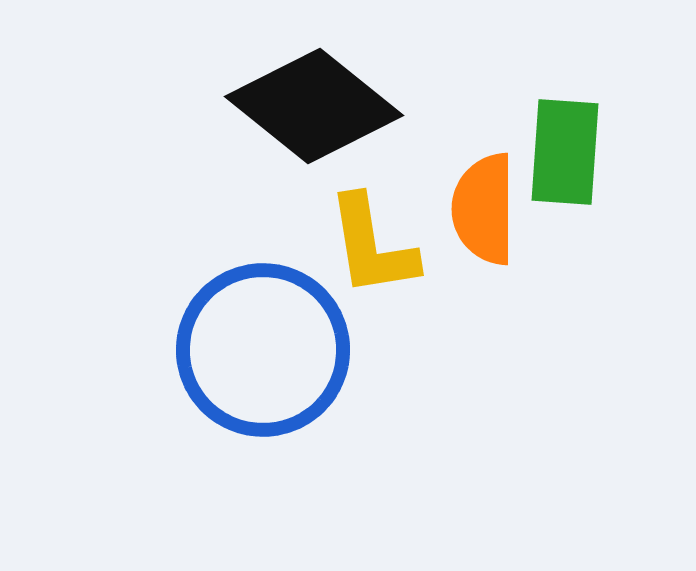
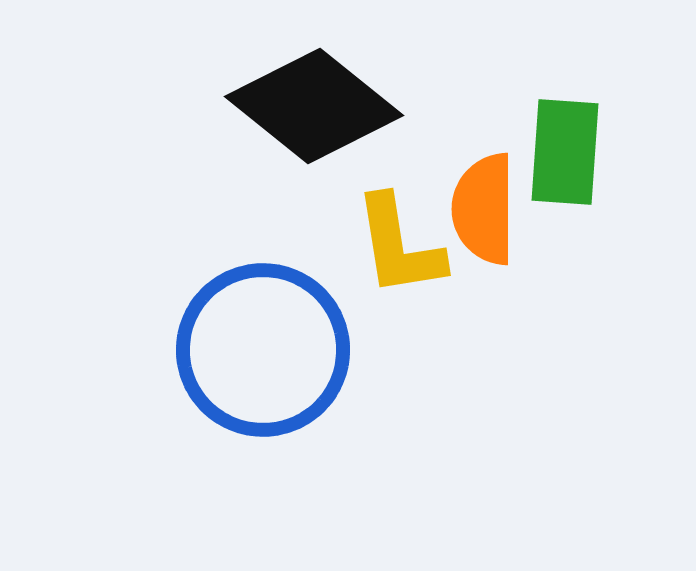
yellow L-shape: moved 27 px right
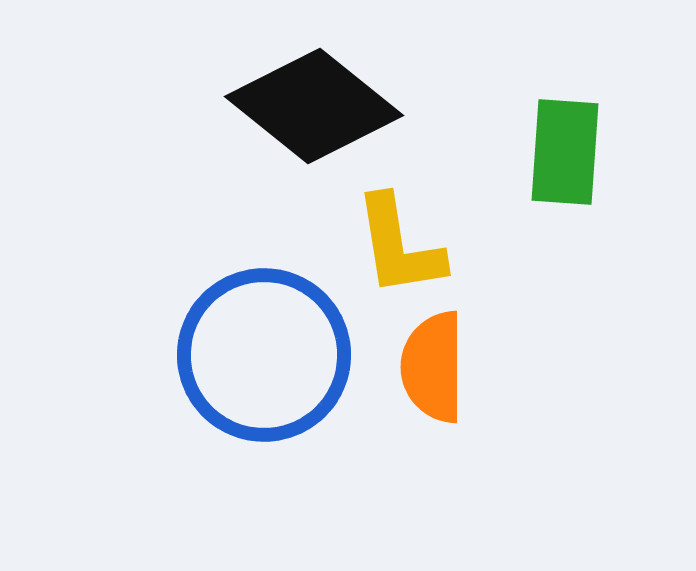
orange semicircle: moved 51 px left, 158 px down
blue circle: moved 1 px right, 5 px down
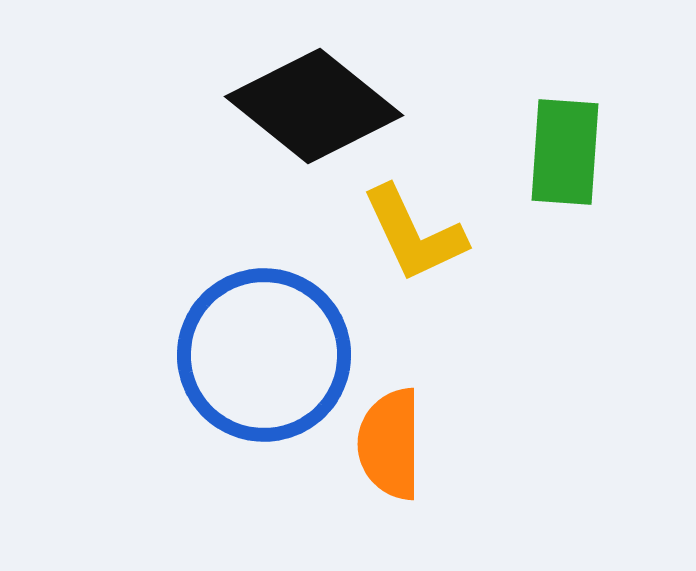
yellow L-shape: moved 15 px right, 12 px up; rotated 16 degrees counterclockwise
orange semicircle: moved 43 px left, 77 px down
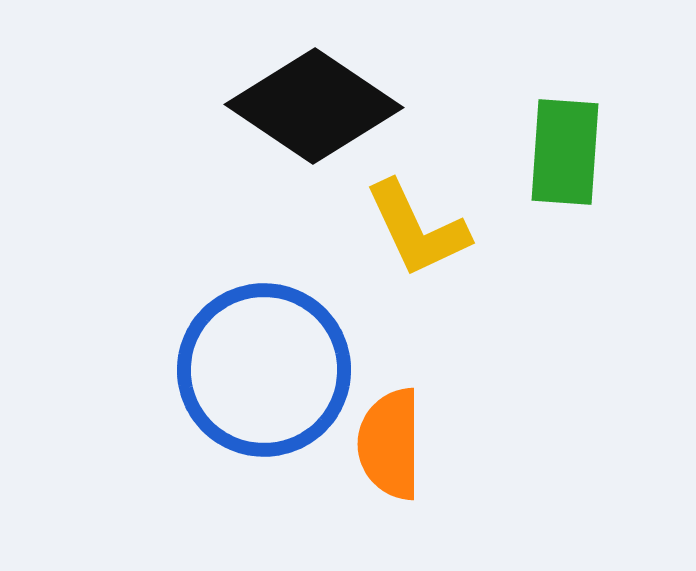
black diamond: rotated 5 degrees counterclockwise
yellow L-shape: moved 3 px right, 5 px up
blue circle: moved 15 px down
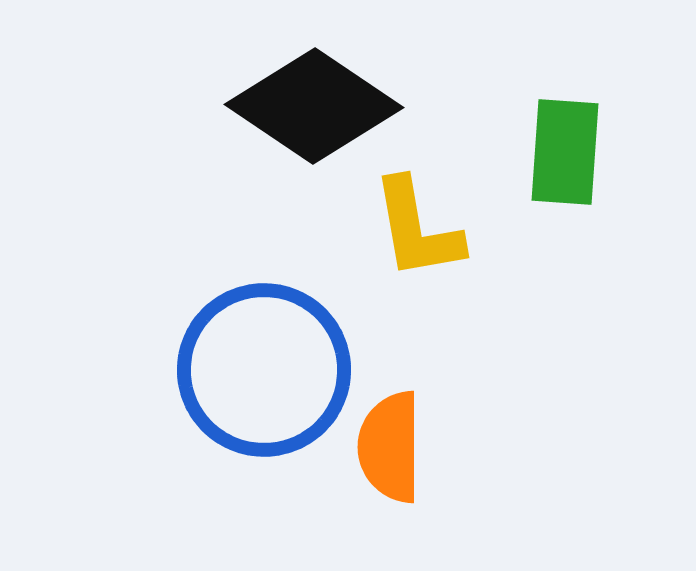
yellow L-shape: rotated 15 degrees clockwise
orange semicircle: moved 3 px down
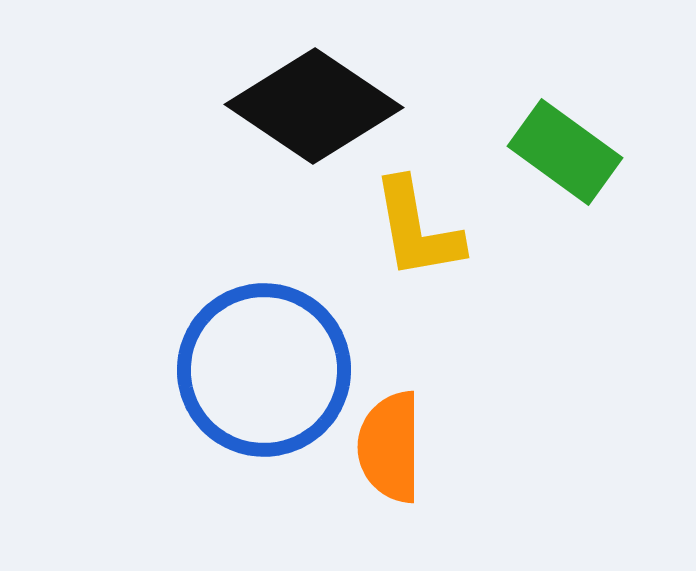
green rectangle: rotated 58 degrees counterclockwise
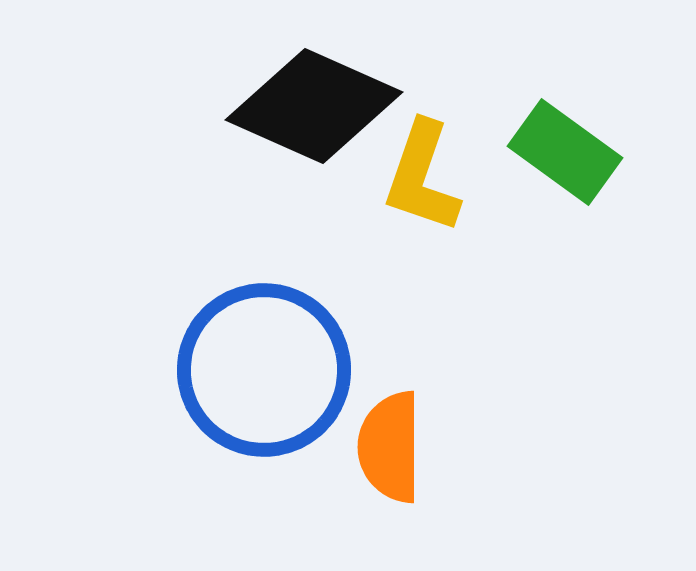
black diamond: rotated 10 degrees counterclockwise
yellow L-shape: moved 5 px right, 52 px up; rotated 29 degrees clockwise
